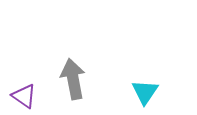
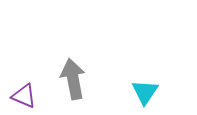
purple triangle: rotated 12 degrees counterclockwise
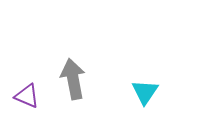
purple triangle: moved 3 px right
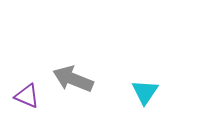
gray arrow: rotated 57 degrees counterclockwise
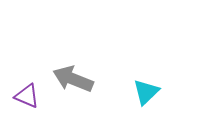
cyan triangle: moved 1 px right; rotated 12 degrees clockwise
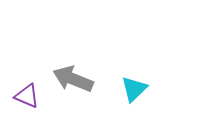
cyan triangle: moved 12 px left, 3 px up
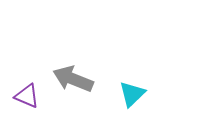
cyan triangle: moved 2 px left, 5 px down
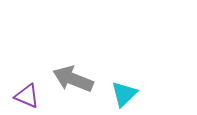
cyan triangle: moved 8 px left
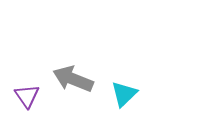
purple triangle: rotated 32 degrees clockwise
